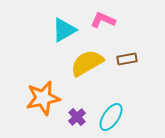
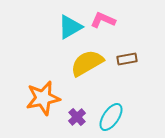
cyan triangle: moved 6 px right, 3 px up
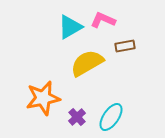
brown rectangle: moved 2 px left, 13 px up
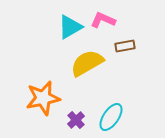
purple cross: moved 1 px left, 3 px down
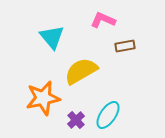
cyan triangle: moved 18 px left, 10 px down; rotated 40 degrees counterclockwise
yellow semicircle: moved 6 px left, 8 px down
cyan ellipse: moved 3 px left, 2 px up
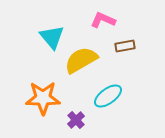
yellow semicircle: moved 11 px up
orange star: rotated 12 degrees clockwise
cyan ellipse: moved 19 px up; rotated 20 degrees clockwise
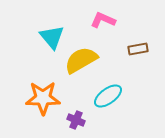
brown rectangle: moved 13 px right, 3 px down
purple cross: rotated 24 degrees counterclockwise
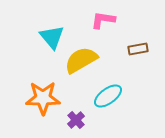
pink L-shape: rotated 15 degrees counterclockwise
purple cross: rotated 24 degrees clockwise
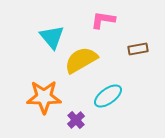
orange star: moved 1 px right, 1 px up
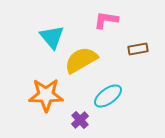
pink L-shape: moved 3 px right
orange star: moved 2 px right, 2 px up
purple cross: moved 4 px right
